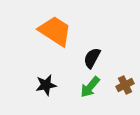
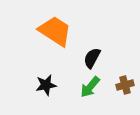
brown cross: rotated 12 degrees clockwise
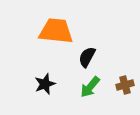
orange trapezoid: moved 1 px right; rotated 27 degrees counterclockwise
black semicircle: moved 5 px left, 1 px up
black star: moved 1 px left, 1 px up; rotated 10 degrees counterclockwise
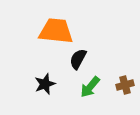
black semicircle: moved 9 px left, 2 px down
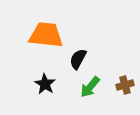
orange trapezoid: moved 10 px left, 4 px down
black star: rotated 20 degrees counterclockwise
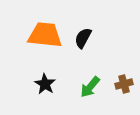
orange trapezoid: moved 1 px left
black semicircle: moved 5 px right, 21 px up
brown cross: moved 1 px left, 1 px up
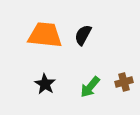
black semicircle: moved 3 px up
brown cross: moved 2 px up
